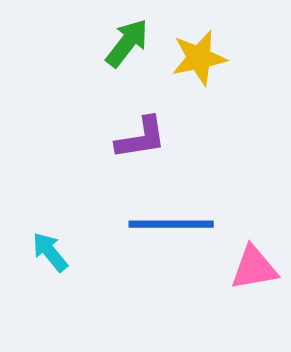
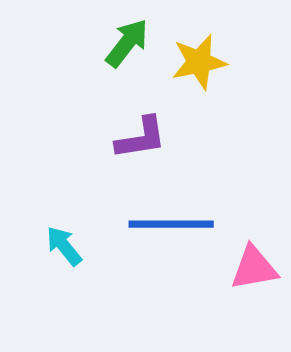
yellow star: moved 4 px down
cyan arrow: moved 14 px right, 6 px up
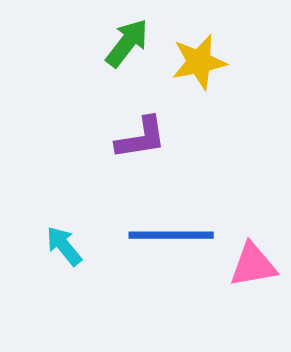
blue line: moved 11 px down
pink triangle: moved 1 px left, 3 px up
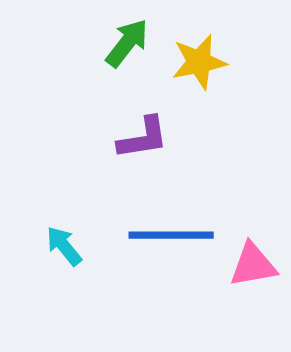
purple L-shape: moved 2 px right
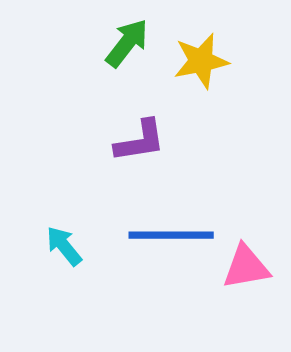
yellow star: moved 2 px right, 1 px up
purple L-shape: moved 3 px left, 3 px down
pink triangle: moved 7 px left, 2 px down
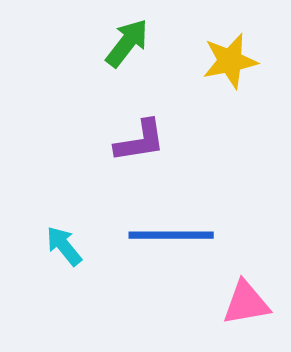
yellow star: moved 29 px right
pink triangle: moved 36 px down
